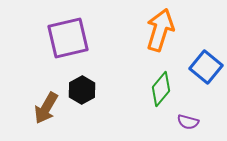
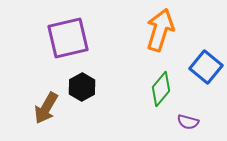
black hexagon: moved 3 px up
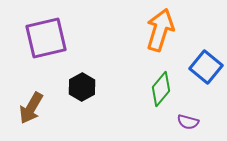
purple square: moved 22 px left
brown arrow: moved 15 px left
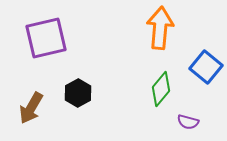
orange arrow: moved 2 px up; rotated 12 degrees counterclockwise
black hexagon: moved 4 px left, 6 px down
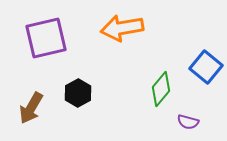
orange arrow: moved 38 px left; rotated 105 degrees counterclockwise
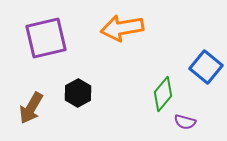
green diamond: moved 2 px right, 5 px down
purple semicircle: moved 3 px left
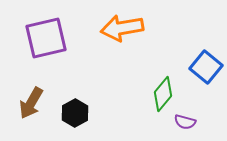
black hexagon: moved 3 px left, 20 px down
brown arrow: moved 5 px up
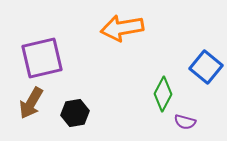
purple square: moved 4 px left, 20 px down
green diamond: rotated 12 degrees counterclockwise
black hexagon: rotated 20 degrees clockwise
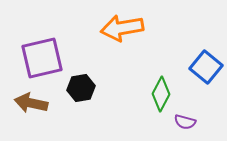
green diamond: moved 2 px left
brown arrow: rotated 72 degrees clockwise
black hexagon: moved 6 px right, 25 px up
